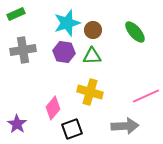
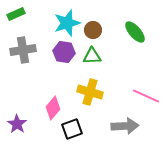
pink line: rotated 48 degrees clockwise
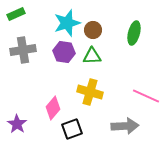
green ellipse: moved 1 px left, 1 px down; rotated 55 degrees clockwise
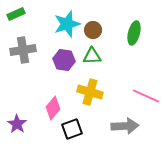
cyan star: moved 1 px down
purple hexagon: moved 8 px down
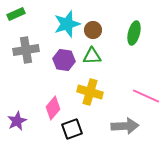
gray cross: moved 3 px right
purple star: moved 3 px up; rotated 12 degrees clockwise
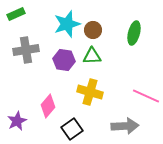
pink diamond: moved 5 px left, 2 px up
black square: rotated 15 degrees counterclockwise
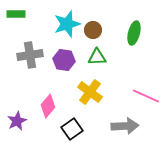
green rectangle: rotated 24 degrees clockwise
gray cross: moved 4 px right, 5 px down
green triangle: moved 5 px right, 1 px down
yellow cross: rotated 20 degrees clockwise
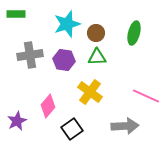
brown circle: moved 3 px right, 3 px down
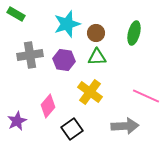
green rectangle: rotated 30 degrees clockwise
